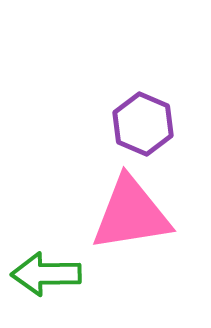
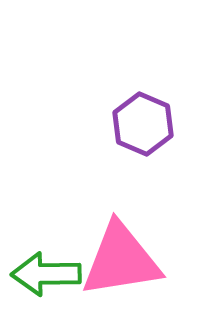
pink triangle: moved 10 px left, 46 px down
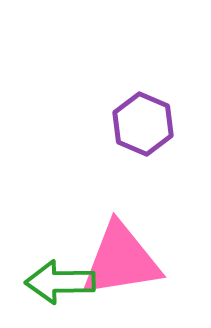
green arrow: moved 14 px right, 8 px down
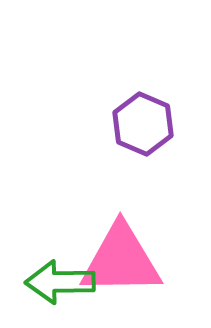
pink triangle: rotated 8 degrees clockwise
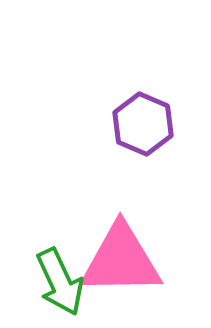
green arrow: rotated 114 degrees counterclockwise
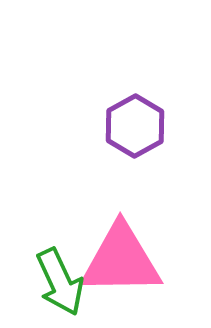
purple hexagon: moved 8 px left, 2 px down; rotated 8 degrees clockwise
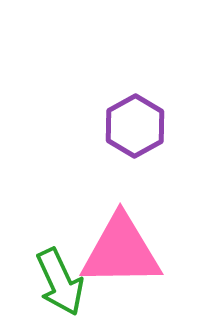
pink triangle: moved 9 px up
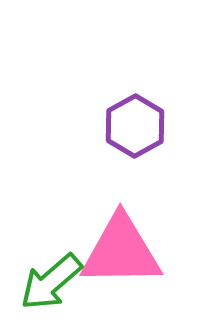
green arrow: moved 9 px left; rotated 74 degrees clockwise
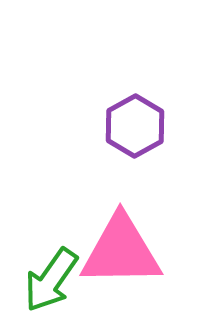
green arrow: moved 2 px up; rotated 14 degrees counterclockwise
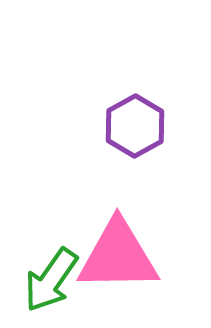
pink triangle: moved 3 px left, 5 px down
